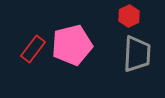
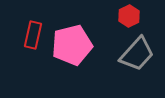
red rectangle: moved 14 px up; rotated 24 degrees counterclockwise
gray trapezoid: rotated 39 degrees clockwise
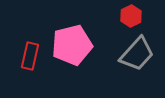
red hexagon: moved 2 px right
red rectangle: moved 3 px left, 21 px down
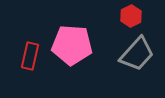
pink pentagon: rotated 18 degrees clockwise
